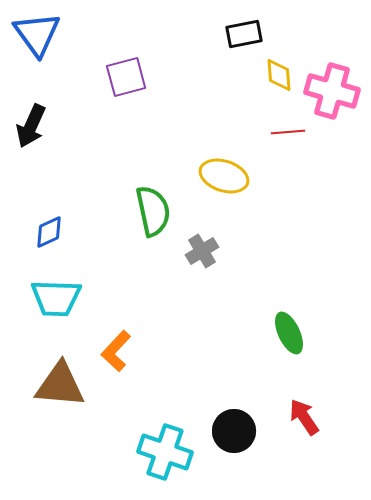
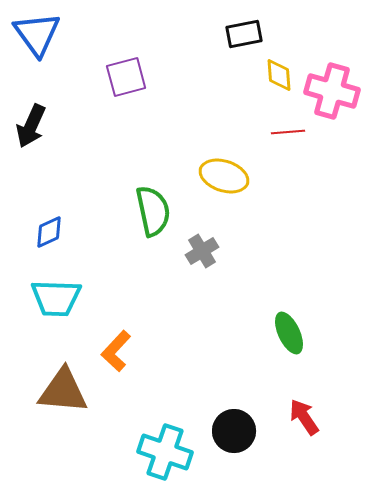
brown triangle: moved 3 px right, 6 px down
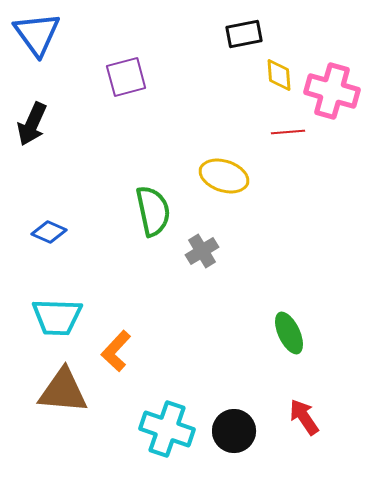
black arrow: moved 1 px right, 2 px up
blue diamond: rotated 48 degrees clockwise
cyan trapezoid: moved 1 px right, 19 px down
cyan cross: moved 2 px right, 23 px up
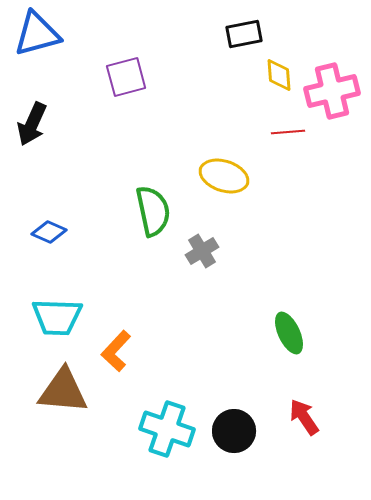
blue triangle: rotated 51 degrees clockwise
pink cross: rotated 30 degrees counterclockwise
